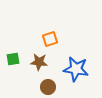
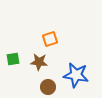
blue star: moved 6 px down
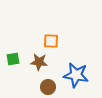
orange square: moved 1 px right, 2 px down; rotated 21 degrees clockwise
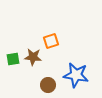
orange square: rotated 21 degrees counterclockwise
brown star: moved 6 px left, 5 px up
brown circle: moved 2 px up
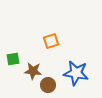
brown star: moved 14 px down
blue star: moved 2 px up
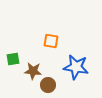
orange square: rotated 28 degrees clockwise
blue star: moved 6 px up
